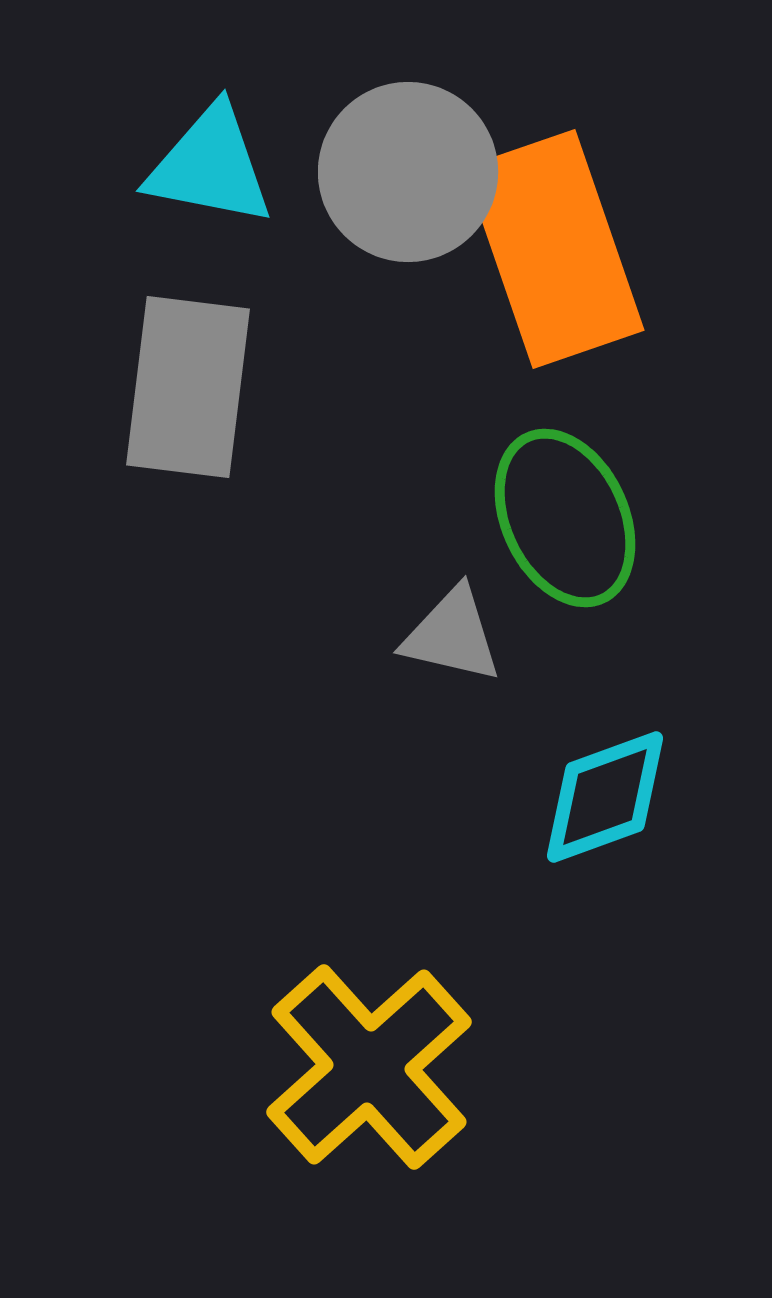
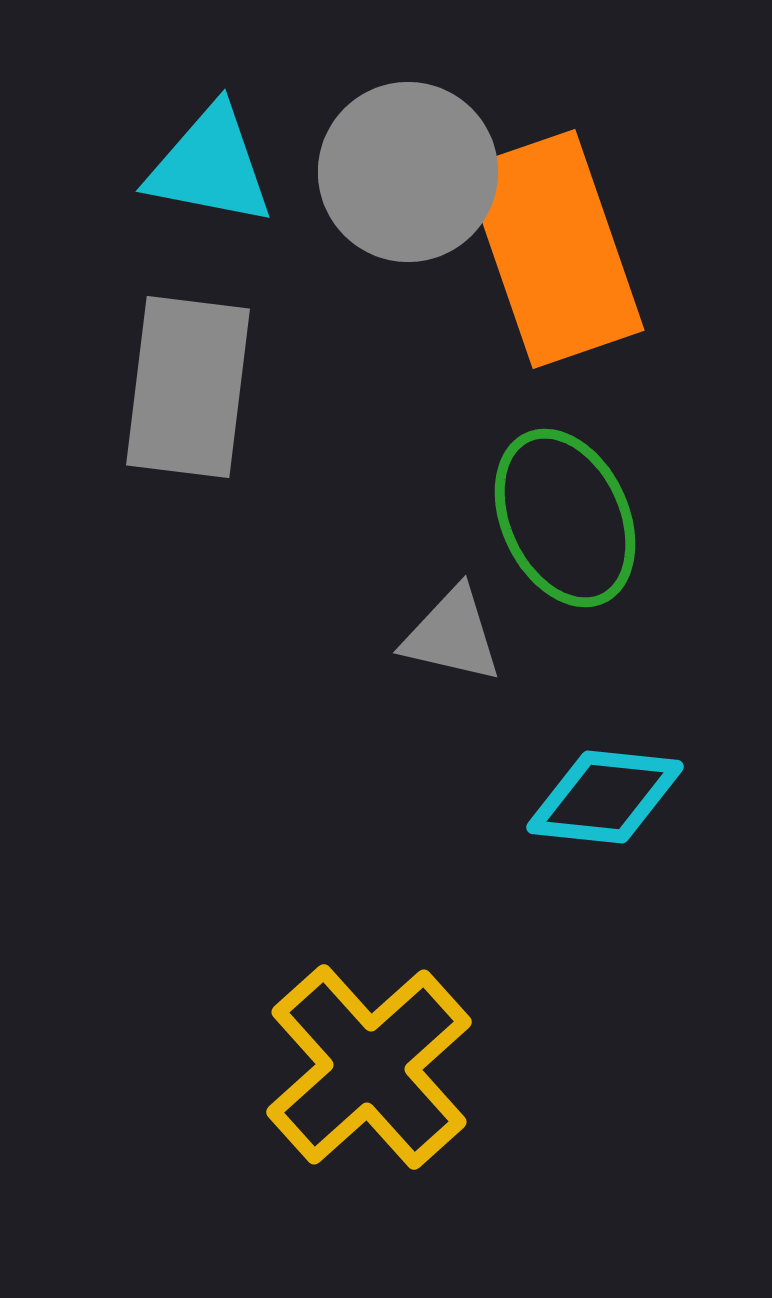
cyan diamond: rotated 26 degrees clockwise
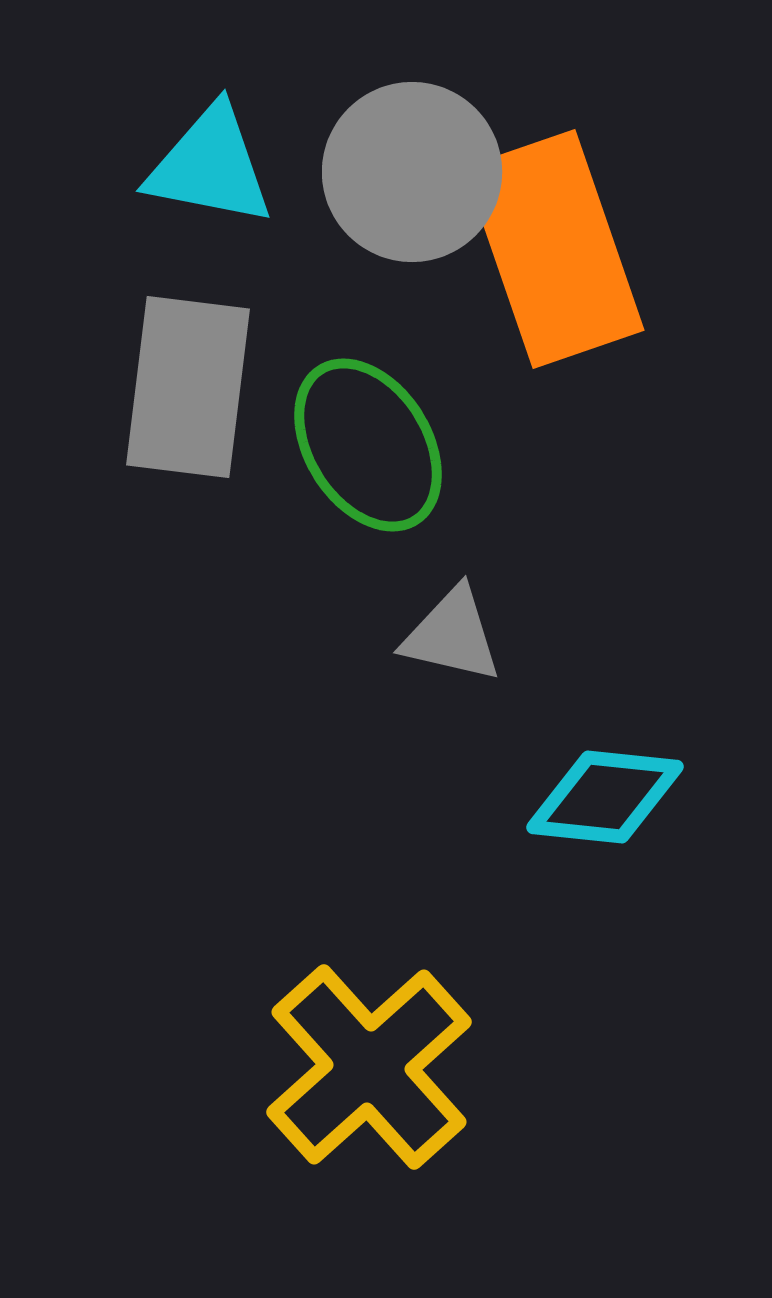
gray circle: moved 4 px right
green ellipse: moved 197 px left, 73 px up; rotated 7 degrees counterclockwise
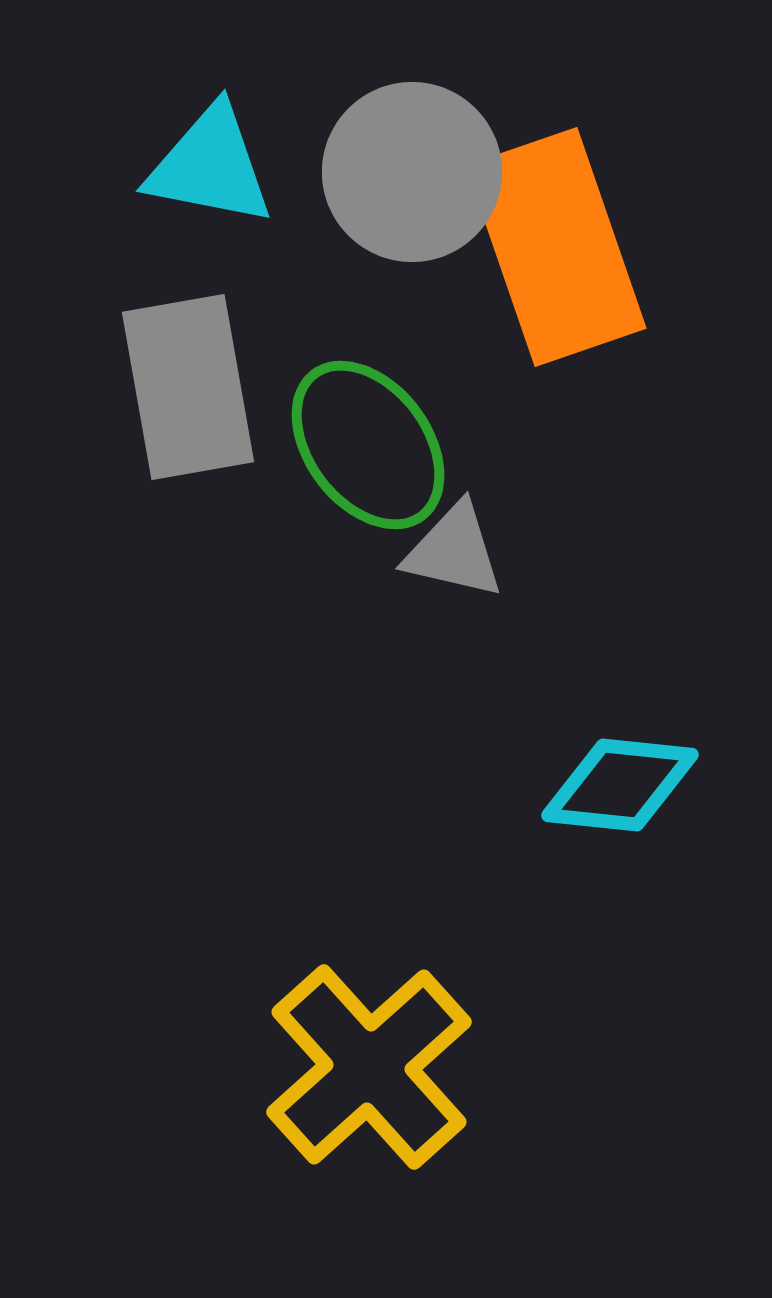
orange rectangle: moved 2 px right, 2 px up
gray rectangle: rotated 17 degrees counterclockwise
green ellipse: rotated 5 degrees counterclockwise
gray triangle: moved 2 px right, 84 px up
cyan diamond: moved 15 px right, 12 px up
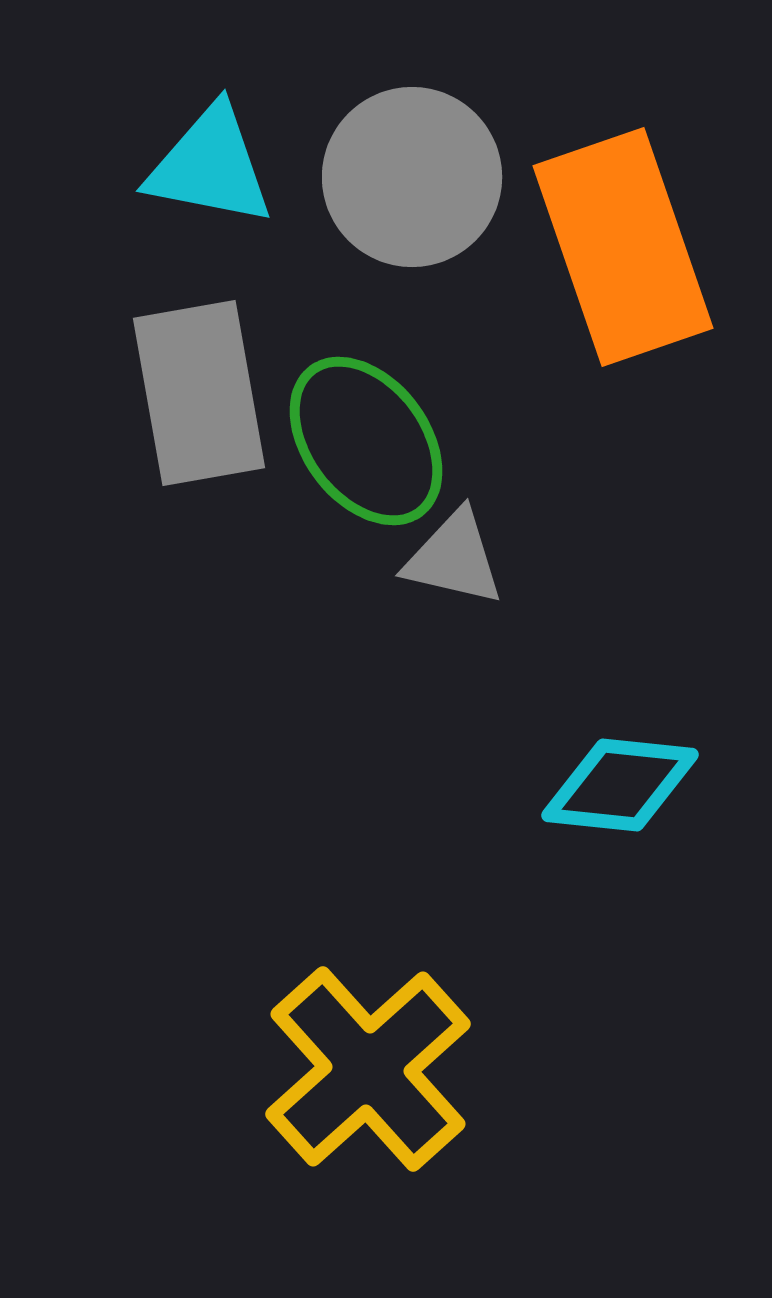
gray circle: moved 5 px down
orange rectangle: moved 67 px right
gray rectangle: moved 11 px right, 6 px down
green ellipse: moved 2 px left, 4 px up
gray triangle: moved 7 px down
yellow cross: moved 1 px left, 2 px down
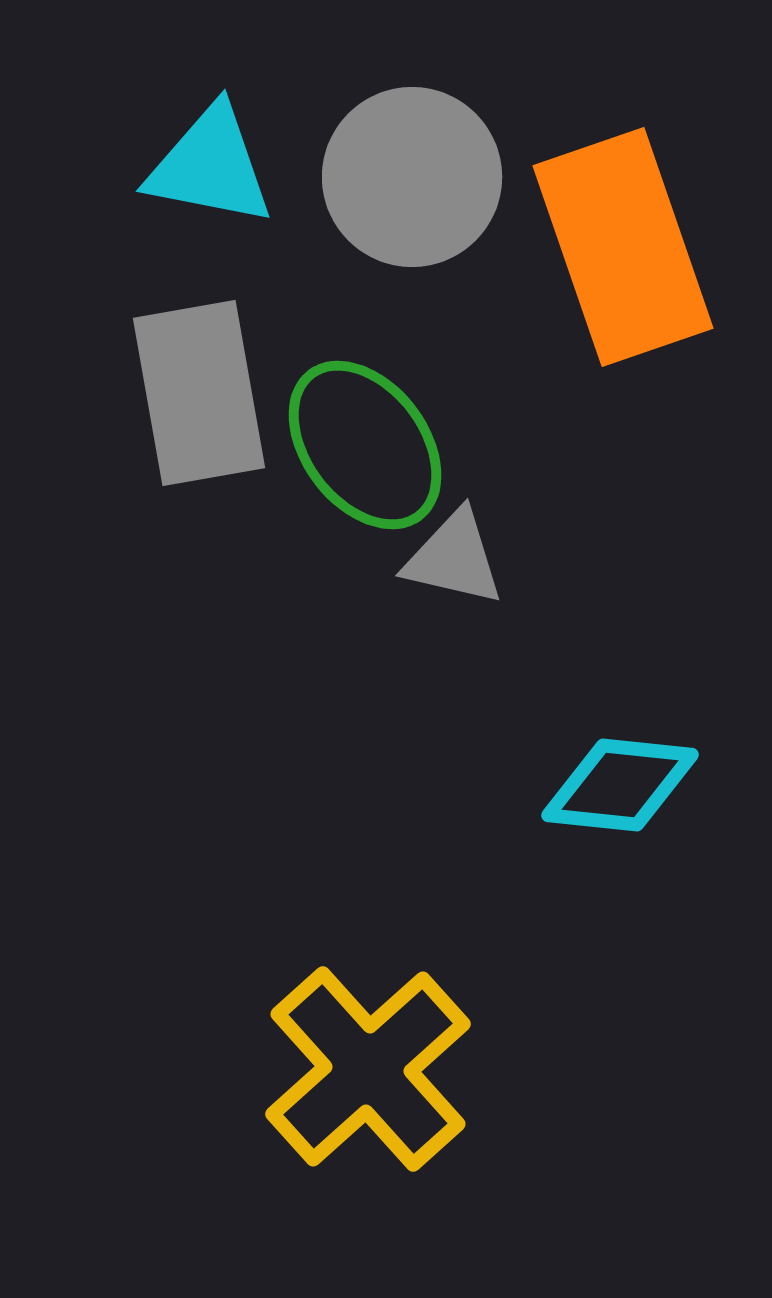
green ellipse: moved 1 px left, 4 px down
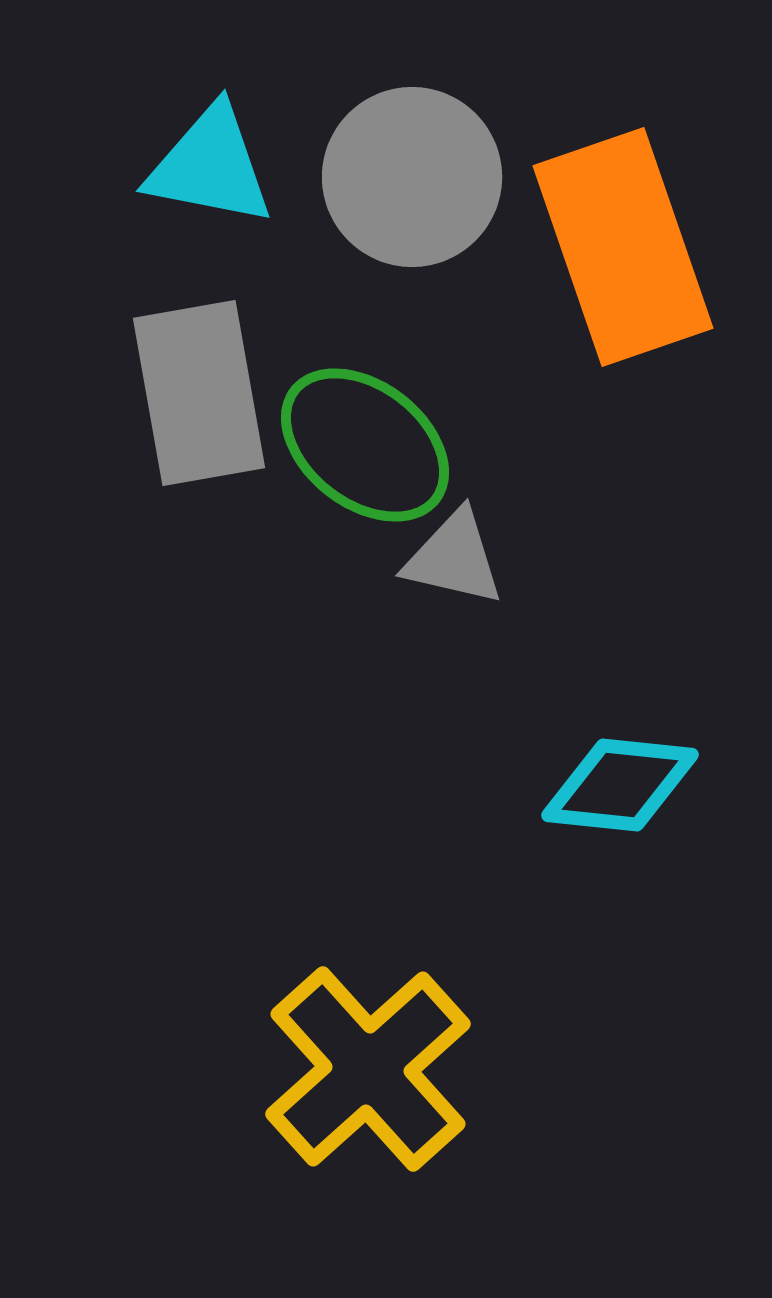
green ellipse: rotated 15 degrees counterclockwise
